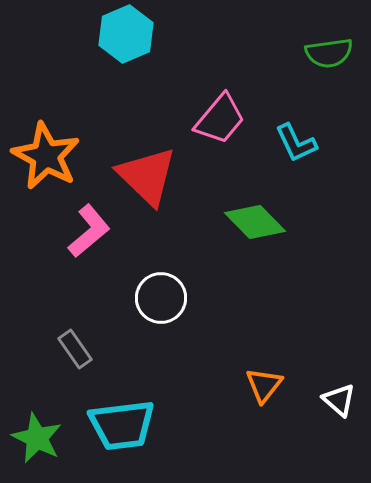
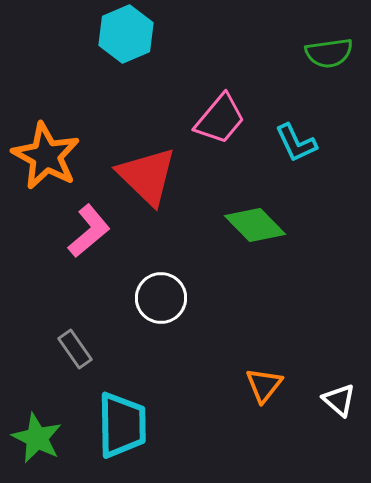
green diamond: moved 3 px down
cyan trapezoid: rotated 84 degrees counterclockwise
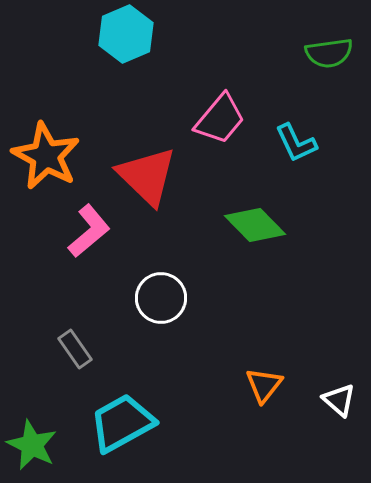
cyan trapezoid: moved 2 px up; rotated 118 degrees counterclockwise
green star: moved 5 px left, 7 px down
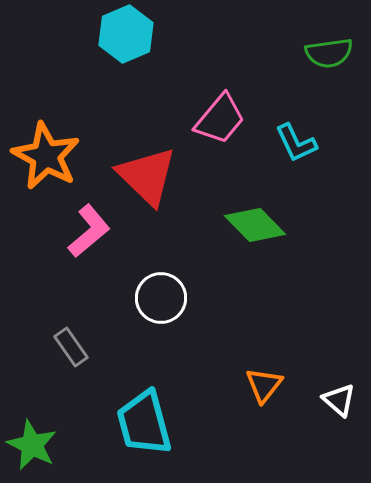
gray rectangle: moved 4 px left, 2 px up
cyan trapezoid: moved 22 px right; rotated 76 degrees counterclockwise
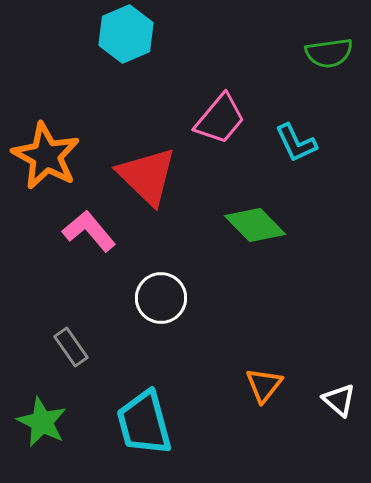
pink L-shape: rotated 90 degrees counterclockwise
green star: moved 10 px right, 23 px up
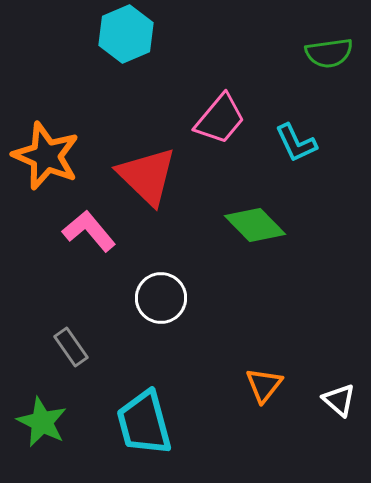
orange star: rotated 6 degrees counterclockwise
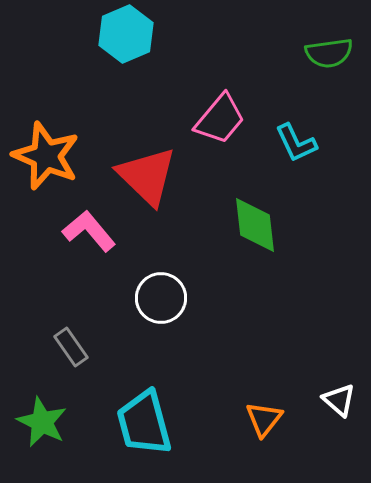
green diamond: rotated 38 degrees clockwise
orange triangle: moved 34 px down
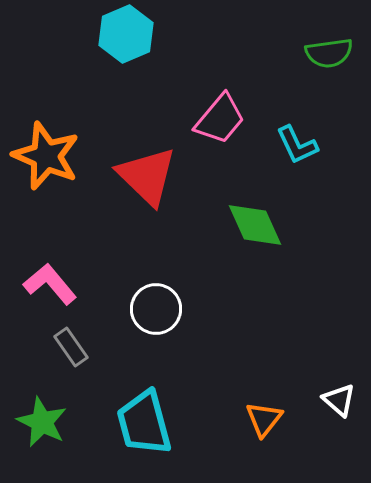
cyan L-shape: moved 1 px right, 2 px down
green diamond: rotated 18 degrees counterclockwise
pink L-shape: moved 39 px left, 53 px down
white circle: moved 5 px left, 11 px down
